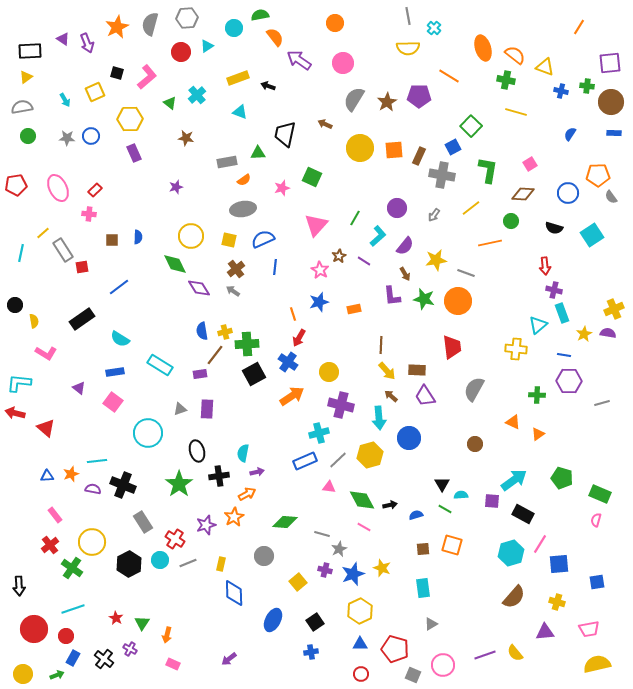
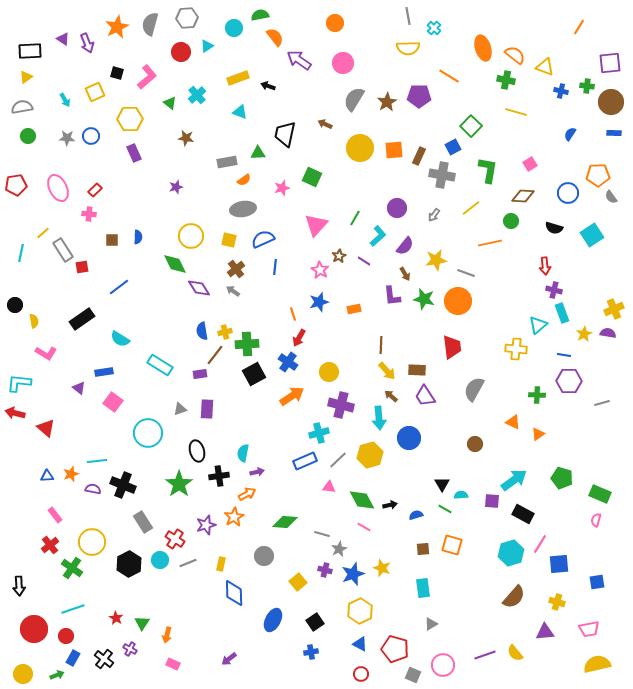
brown diamond at (523, 194): moved 2 px down
blue rectangle at (115, 372): moved 11 px left
blue triangle at (360, 644): rotated 28 degrees clockwise
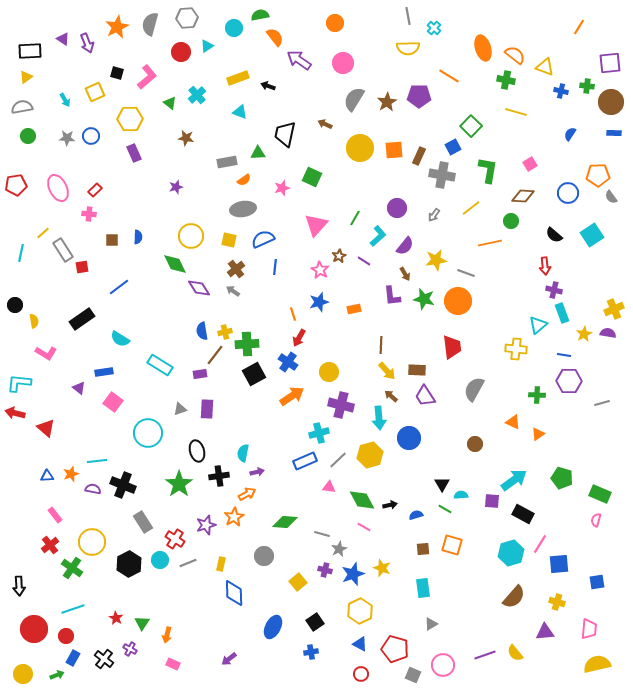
black semicircle at (554, 228): moved 7 px down; rotated 24 degrees clockwise
blue ellipse at (273, 620): moved 7 px down
pink trapezoid at (589, 629): rotated 75 degrees counterclockwise
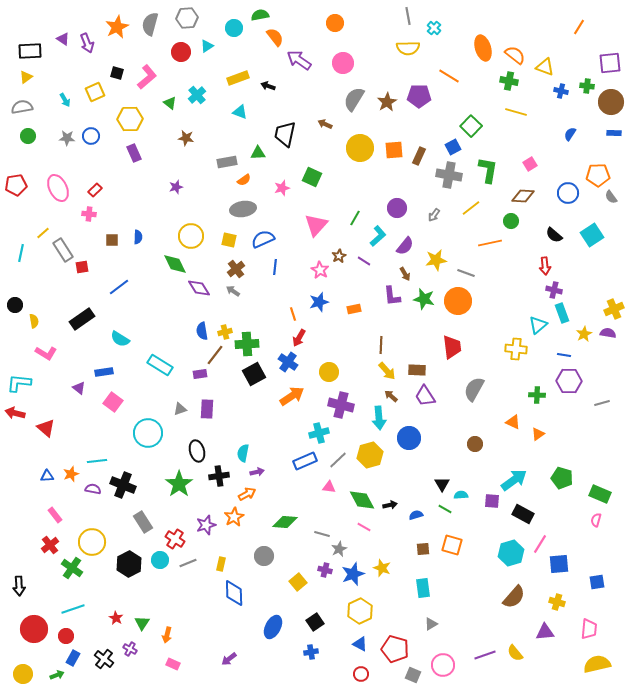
green cross at (506, 80): moved 3 px right, 1 px down
gray cross at (442, 175): moved 7 px right
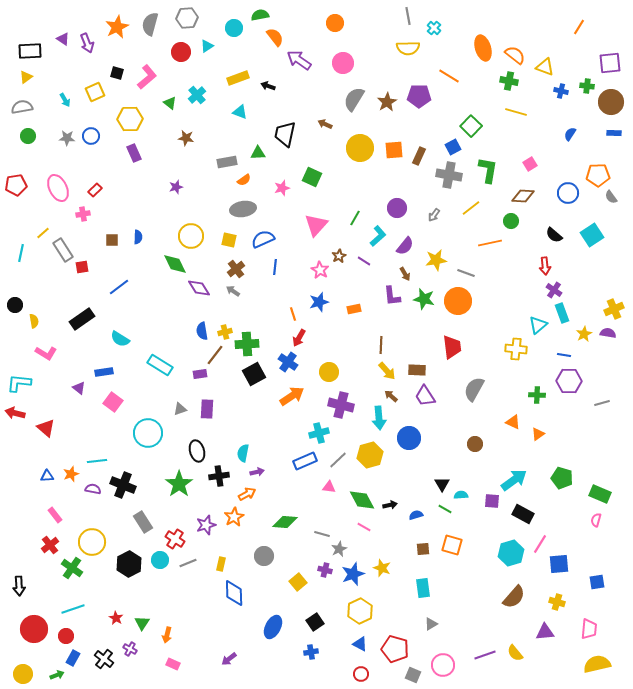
pink cross at (89, 214): moved 6 px left; rotated 16 degrees counterclockwise
purple cross at (554, 290): rotated 21 degrees clockwise
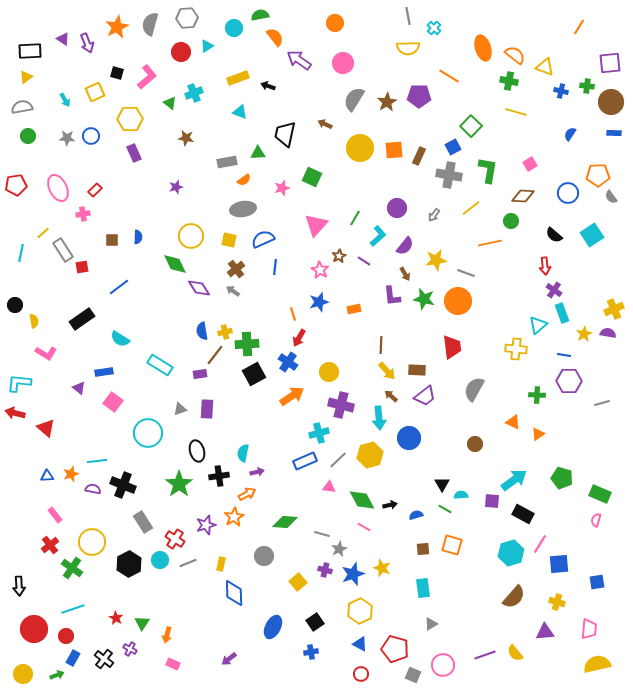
cyan cross at (197, 95): moved 3 px left, 2 px up; rotated 18 degrees clockwise
purple trapezoid at (425, 396): rotated 95 degrees counterclockwise
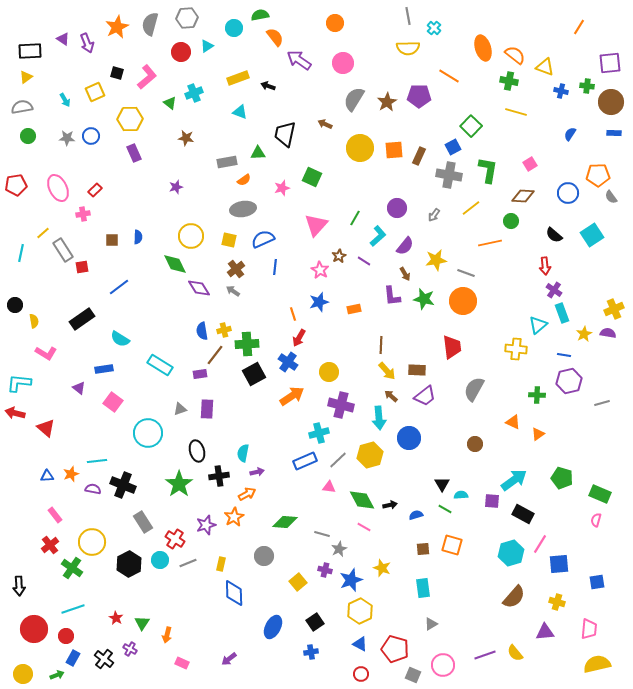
orange circle at (458, 301): moved 5 px right
yellow cross at (225, 332): moved 1 px left, 2 px up
blue rectangle at (104, 372): moved 3 px up
purple hexagon at (569, 381): rotated 15 degrees counterclockwise
blue star at (353, 574): moved 2 px left, 6 px down
pink rectangle at (173, 664): moved 9 px right, 1 px up
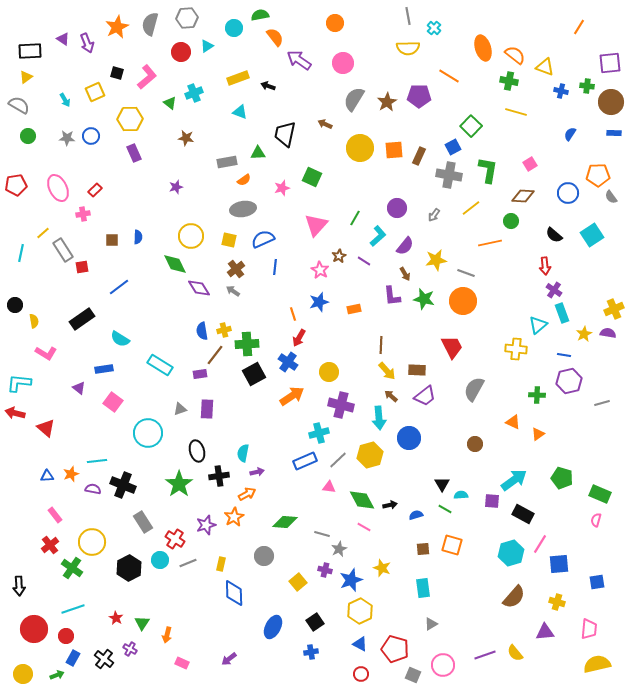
gray semicircle at (22, 107): moved 3 px left, 2 px up; rotated 40 degrees clockwise
red trapezoid at (452, 347): rotated 20 degrees counterclockwise
black hexagon at (129, 564): moved 4 px down
